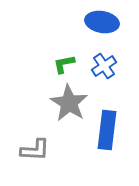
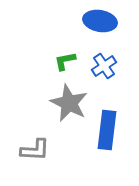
blue ellipse: moved 2 px left, 1 px up
green L-shape: moved 1 px right, 3 px up
gray star: rotated 6 degrees counterclockwise
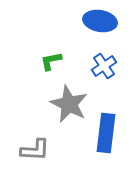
green L-shape: moved 14 px left
gray star: moved 1 px down
blue rectangle: moved 1 px left, 3 px down
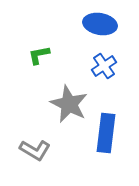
blue ellipse: moved 3 px down
green L-shape: moved 12 px left, 6 px up
gray L-shape: rotated 28 degrees clockwise
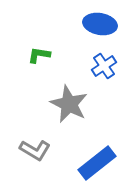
green L-shape: rotated 20 degrees clockwise
blue rectangle: moved 9 px left, 30 px down; rotated 45 degrees clockwise
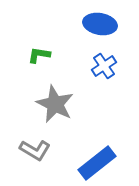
gray star: moved 14 px left
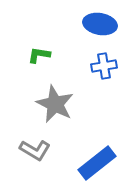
blue cross: rotated 25 degrees clockwise
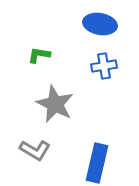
blue rectangle: rotated 39 degrees counterclockwise
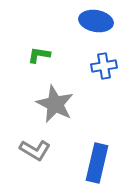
blue ellipse: moved 4 px left, 3 px up
